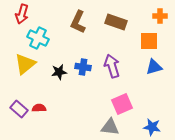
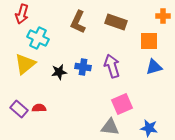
orange cross: moved 3 px right
blue star: moved 3 px left, 1 px down
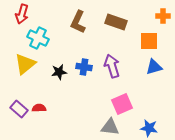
blue cross: moved 1 px right
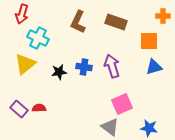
gray triangle: rotated 30 degrees clockwise
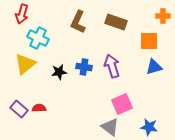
blue star: moved 1 px up
